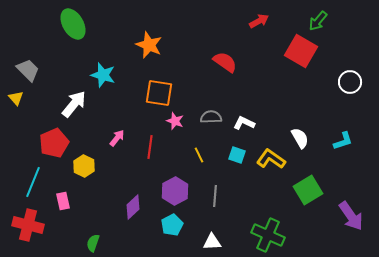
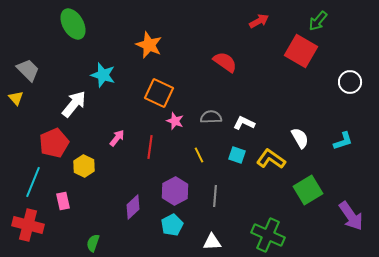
orange square: rotated 16 degrees clockwise
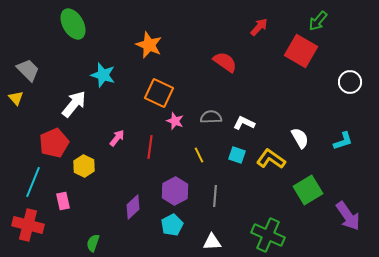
red arrow: moved 6 px down; rotated 18 degrees counterclockwise
purple arrow: moved 3 px left
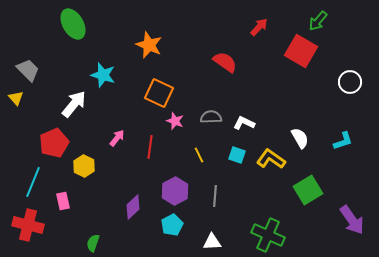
purple arrow: moved 4 px right, 4 px down
